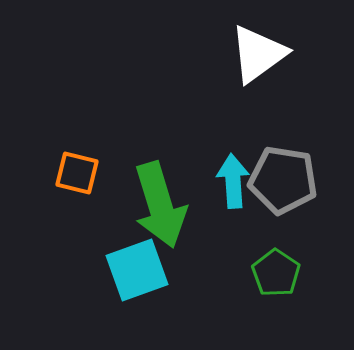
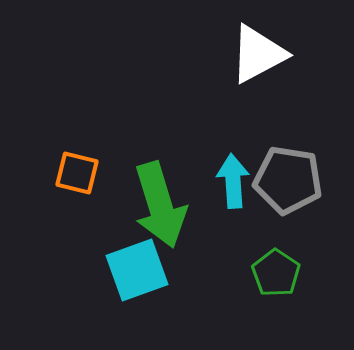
white triangle: rotated 8 degrees clockwise
gray pentagon: moved 5 px right
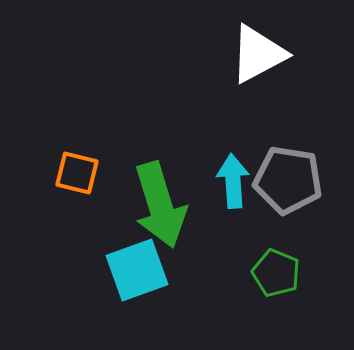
green pentagon: rotated 12 degrees counterclockwise
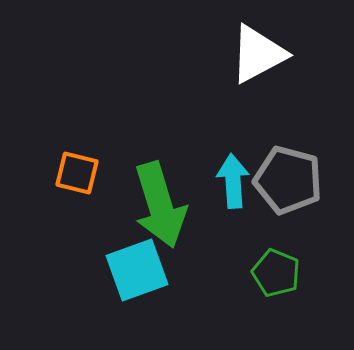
gray pentagon: rotated 6 degrees clockwise
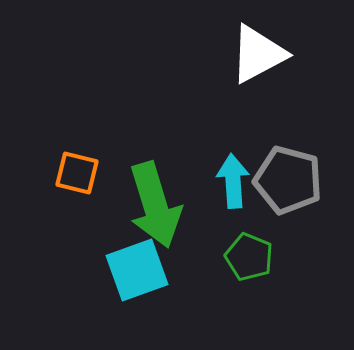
green arrow: moved 5 px left
green pentagon: moved 27 px left, 16 px up
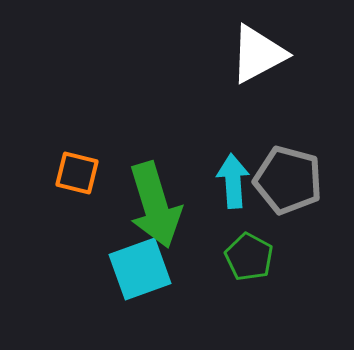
green pentagon: rotated 6 degrees clockwise
cyan square: moved 3 px right, 1 px up
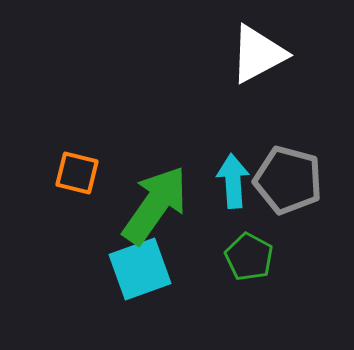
green arrow: rotated 128 degrees counterclockwise
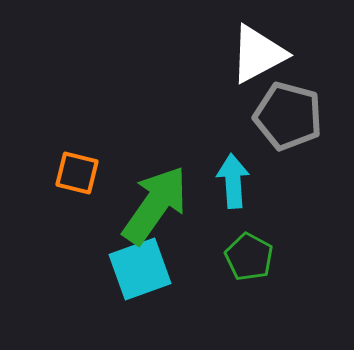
gray pentagon: moved 64 px up
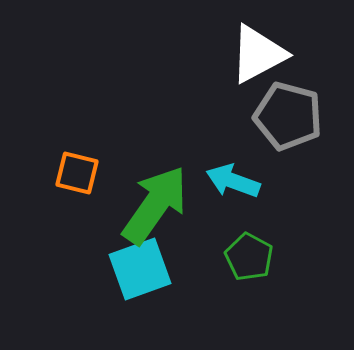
cyan arrow: rotated 66 degrees counterclockwise
